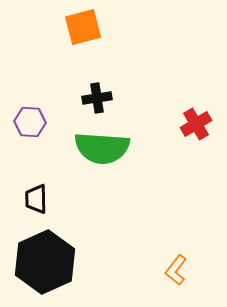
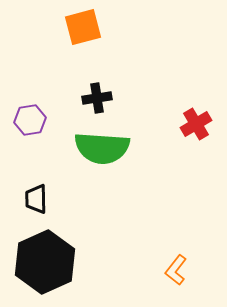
purple hexagon: moved 2 px up; rotated 12 degrees counterclockwise
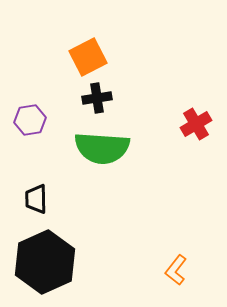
orange square: moved 5 px right, 30 px down; rotated 12 degrees counterclockwise
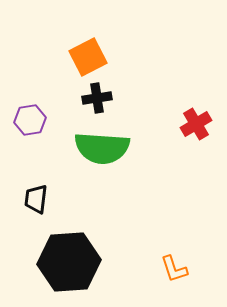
black trapezoid: rotated 8 degrees clockwise
black hexagon: moved 24 px right; rotated 20 degrees clockwise
orange L-shape: moved 2 px left, 1 px up; rotated 56 degrees counterclockwise
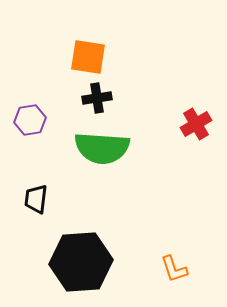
orange square: rotated 36 degrees clockwise
black hexagon: moved 12 px right
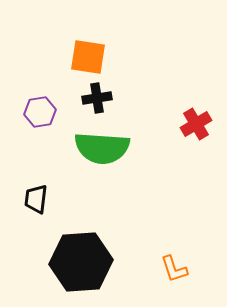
purple hexagon: moved 10 px right, 8 px up
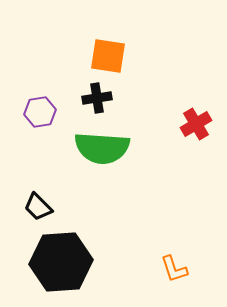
orange square: moved 20 px right, 1 px up
black trapezoid: moved 2 px right, 8 px down; rotated 52 degrees counterclockwise
black hexagon: moved 20 px left
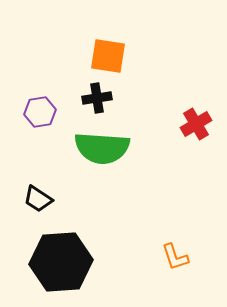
black trapezoid: moved 8 px up; rotated 12 degrees counterclockwise
orange L-shape: moved 1 px right, 12 px up
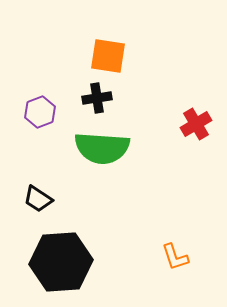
purple hexagon: rotated 12 degrees counterclockwise
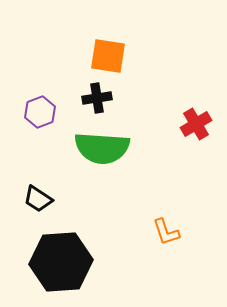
orange L-shape: moved 9 px left, 25 px up
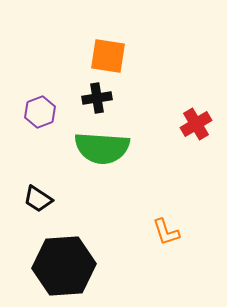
black hexagon: moved 3 px right, 4 px down
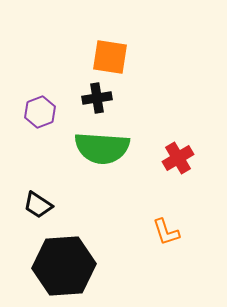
orange square: moved 2 px right, 1 px down
red cross: moved 18 px left, 34 px down
black trapezoid: moved 6 px down
